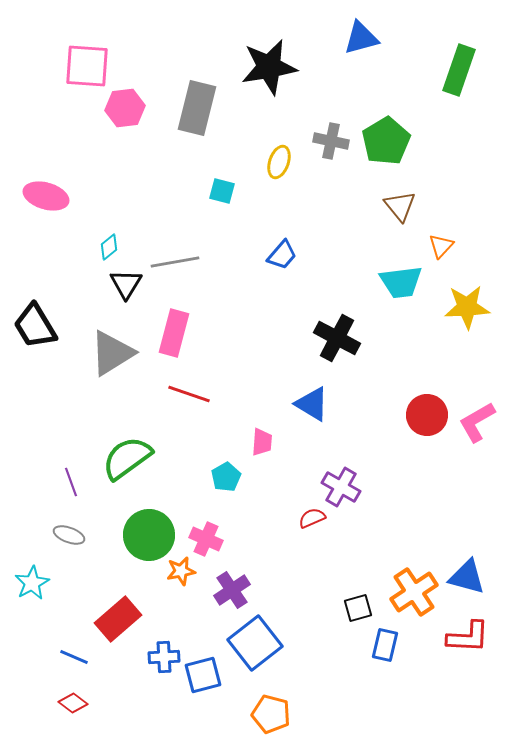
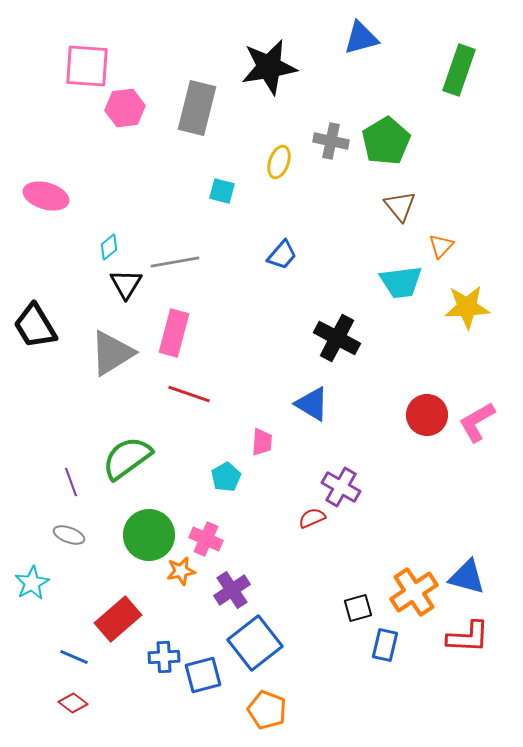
orange pentagon at (271, 714): moved 4 px left, 4 px up; rotated 6 degrees clockwise
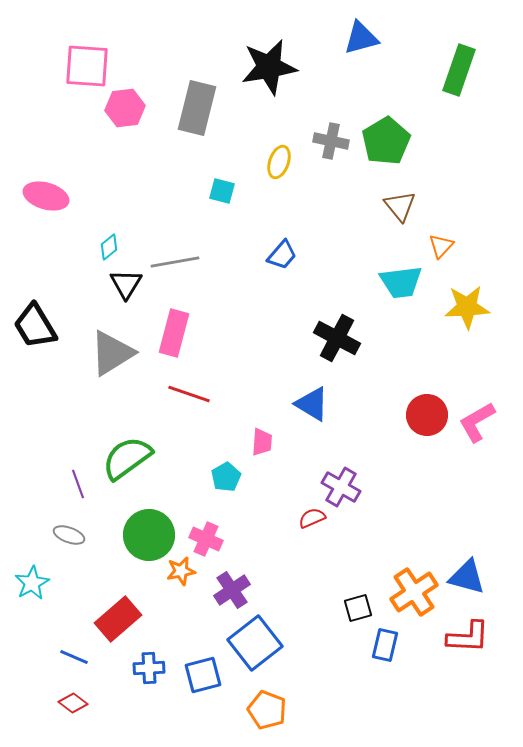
purple line at (71, 482): moved 7 px right, 2 px down
blue cross at (164, 657): moved 15 px left, 11 px down
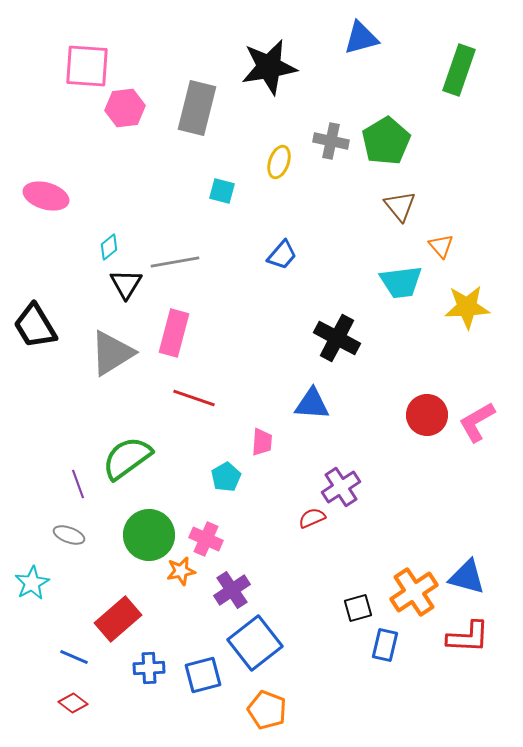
orange triangle at (441, 246): rotated 24 degrees counterclockwise
red line at (189, 394): moved 5 px right, 4 px down
blue triangle at (312, 404): rotated 27 degrees counterclockwise
purple cross at (341, 487): rotated 27 degrees clockwise
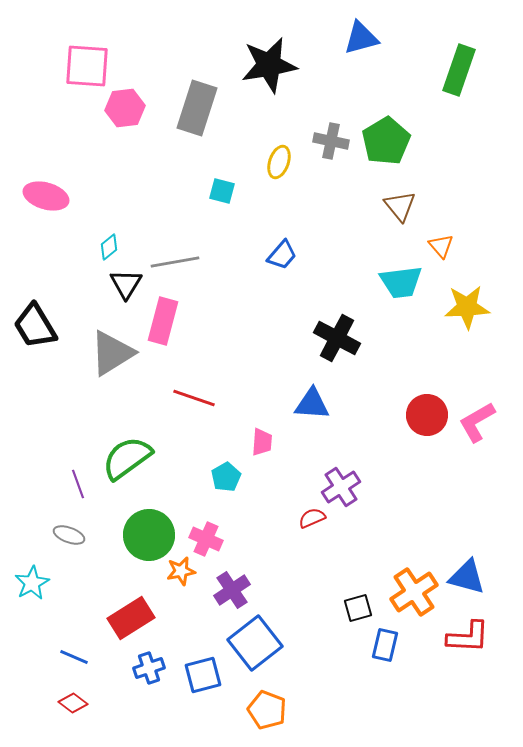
black star at (269, 67): moved 2 px up
gray rectangle at (197, 108): rotated 4 degrees clockwise
pink rectangle at (174, 333): moved 11 px left, 12 px up
red rectangle at (118, 619): moved 13 px right, 1 px up; rotated 9 degrees clockwise
blue cross at (149, 668): rotated 16 degrees counterclockwise
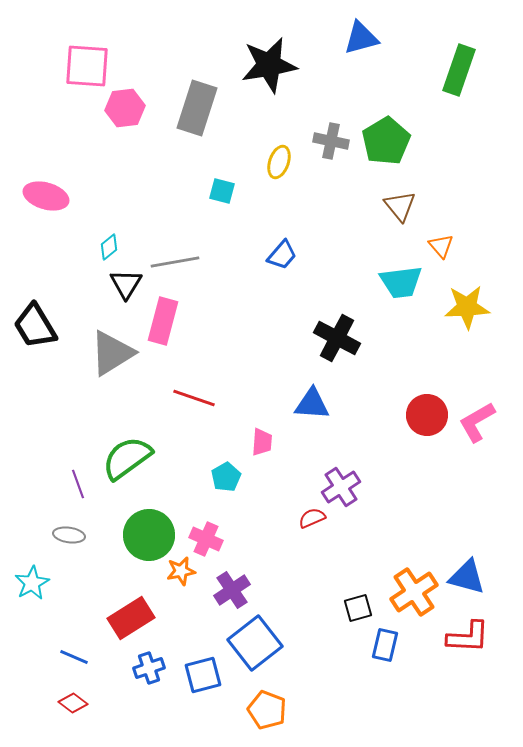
gray ellipse at (69, 535): rotated 12 degrees counterclockwise
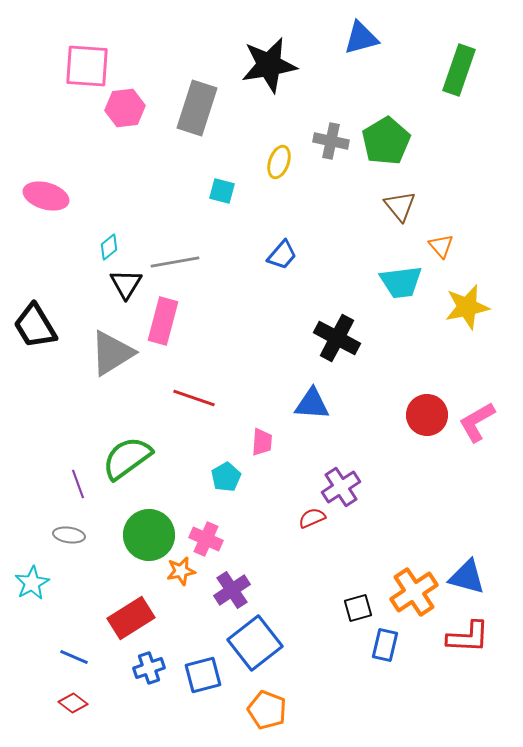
yellow star at (467, 307): rotated 9 degrees counterclockwise
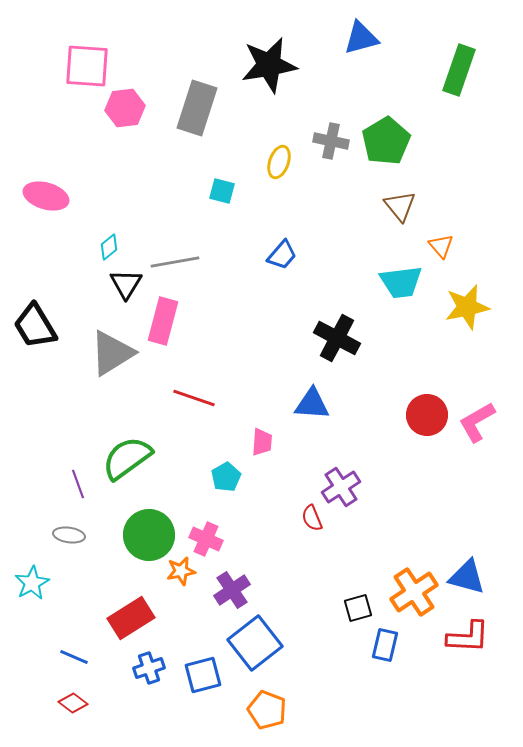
red semicircle at (312, 518): rotated 88 degrees counterclockwise
